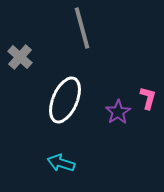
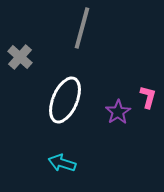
gray line: rotated 30 degrees clockwise
pink L-shape: moved 1 px up
cyan arrow: moved 1 px right
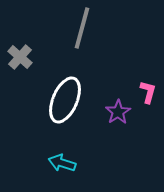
pink L-shape: moved 5 px up
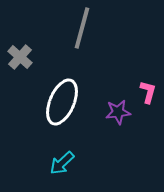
white ellipse: moved 3 px left, 2 px down
purple star: rotated 25 degrees clockwise
cyan arrow: rotated 60 degrees counterclockwise
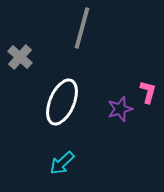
purple star: moved 2 px right, 3 px up; rotated 10 degrees counterclockwise
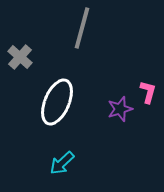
white ellipse: moved 5 px left
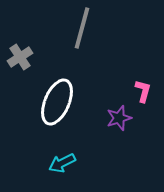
gray cross: rotated 15 degrees clockwise
pink L-shape: moved 5 px left, 1 px up
purple star: moved 1 px left, 9 px down
cyan arrow: rotated 16 degrees clockwise
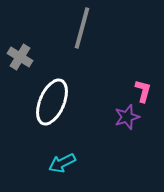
gray cross: rotated 25 degrees counterclockwise
white ellipse: moved 5 px left
purple star: moved 8 px right, 1 px up
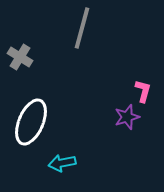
white ellipse: moved 21 px left, 20 px down
cyan arrow: rotated 16 degrees clockwise
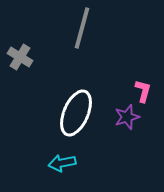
white ellipse: moved 45 px right, 9 px up
